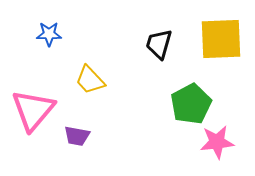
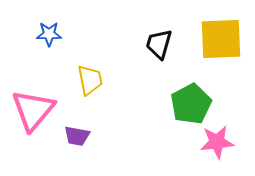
yellow trapezoid: rotated 148 degrees counterclockwise
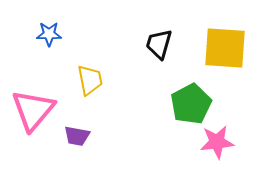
yellow square: moved 4 px right, 9 px down; rotated 6 degrees clockwise
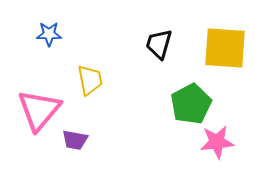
pink triangle: moved 6 px right
purple trapezoid: moved 2 px left, 4 px down
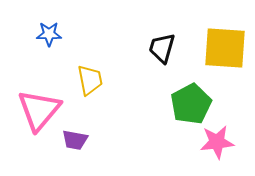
black trapezoid: moved 3 px right, 4 px down
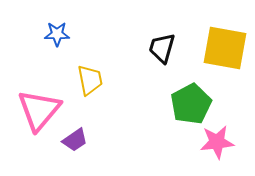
blue star: moved 8 px right
yellow square: rotated 6 degrees clockwise
purple trapezoid: rotated 44 degrees counterclockwise
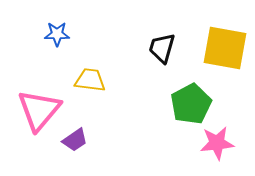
yellow trapezoid: rotated 72 degrees counterclockwise
pink star: moved 1 px down
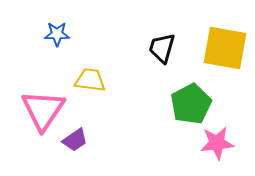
pink triangle: moved 4 px right; rotated 6 degrees counterclockwise
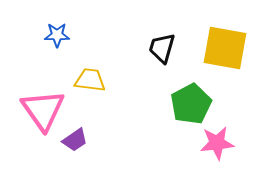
blue star: moved 1 px down
pink triangle: rotated 9 degrees counterclockwise
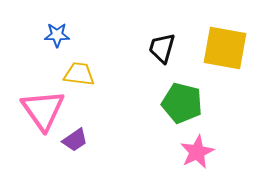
yellow trapezoid: moved 11 px left, 6 px up
green pentagon: moved 9 px left, 1 px up; rotated 30 degrees counterclockwise
pink star: moved 20 px left, 9 px down; rotated 20 degrees counterclockwise
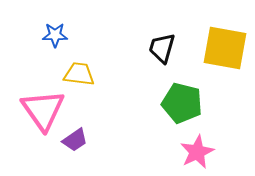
blue star: moved 2 px left
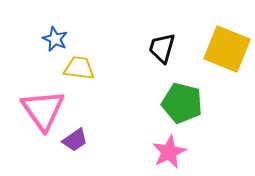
blue star: moved 4 px down; rotated 25 degrees clockwise
yellow square: moved 2 px right, 1 px down; rotated 12 degrees clockwise
yellow trapezoid: moved 6 px up
pink star: moved 28 px left
